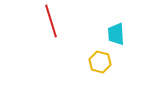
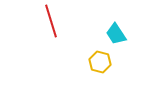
cyan trapezoid: rotated 30 degrees counterclockwise
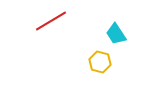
red line: rotated 76 degrees clockwise
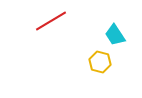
cyan trapezoid: moved 1 px left, 1 px down
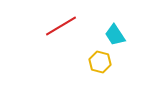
red line: moved 10 px right, 5 px down
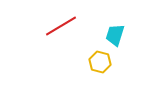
cyan trapezoid: rotated 50 degrees clockwise
